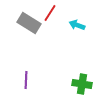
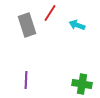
gray rectangle: moved 2 px left, 2 px down; rotated 40 degrees clockwise
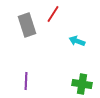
red line: moved 3 px right, 1 px down
cyan arrow: moved 16 px down
purple line: moved 1 px down
